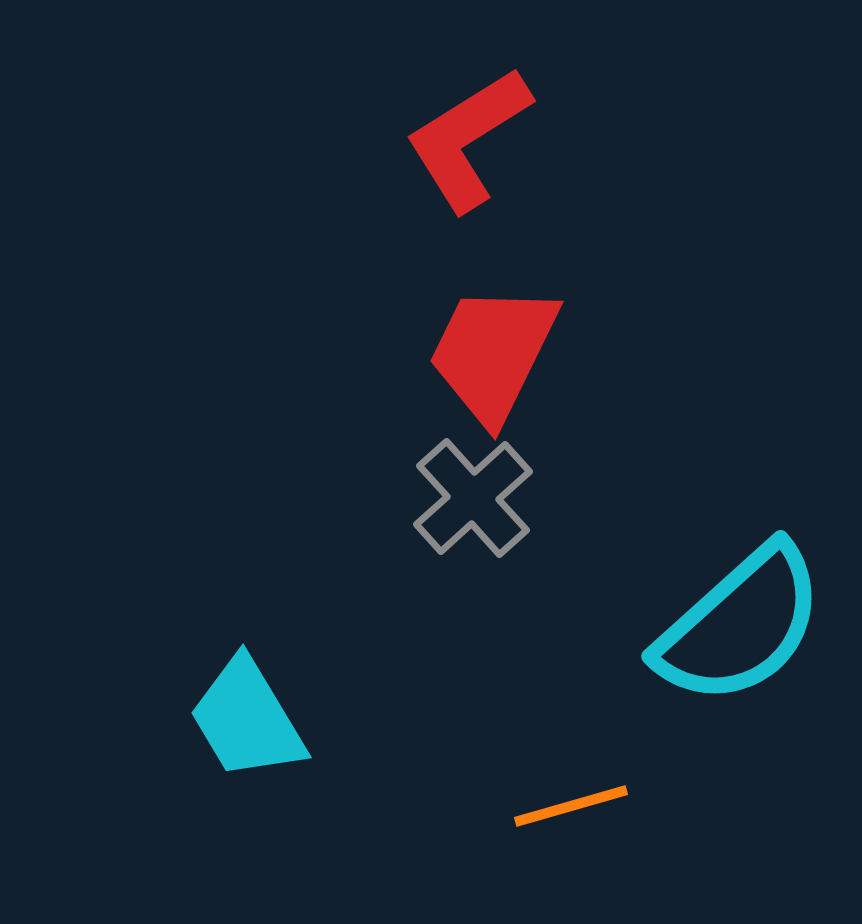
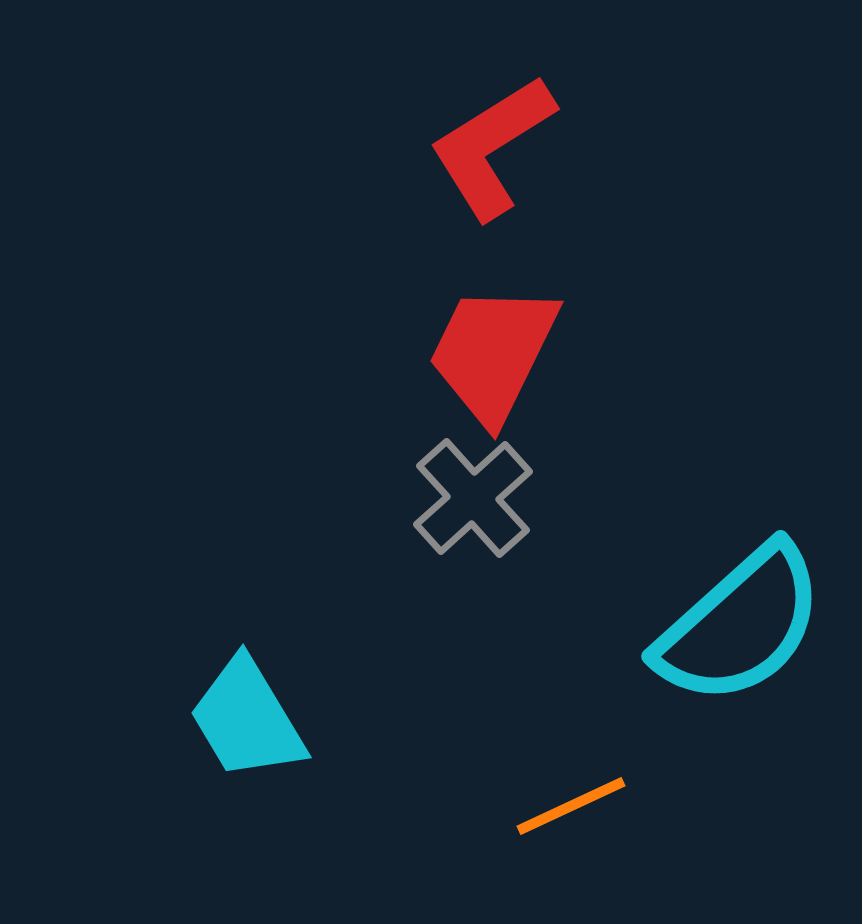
red L-shape: moved 24 px right, 8 px down
orange line: rotated 9 degrees counterclockwise
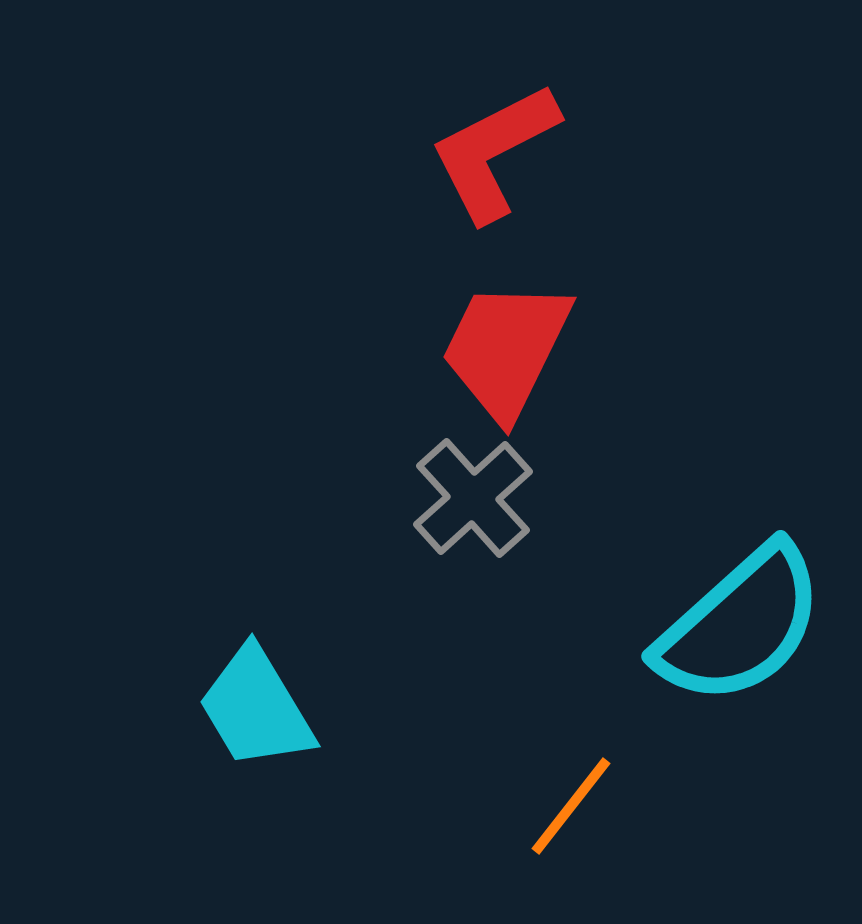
red L-shape: moved 2 px right, 5 px down; rotated 5 degrees clockwise
red trapezoid: moved 13 px right, 4 px up
cyan trapezoid: moved 9 px right, 11 px up
orange line: rotated 27 degrees counterclockwise
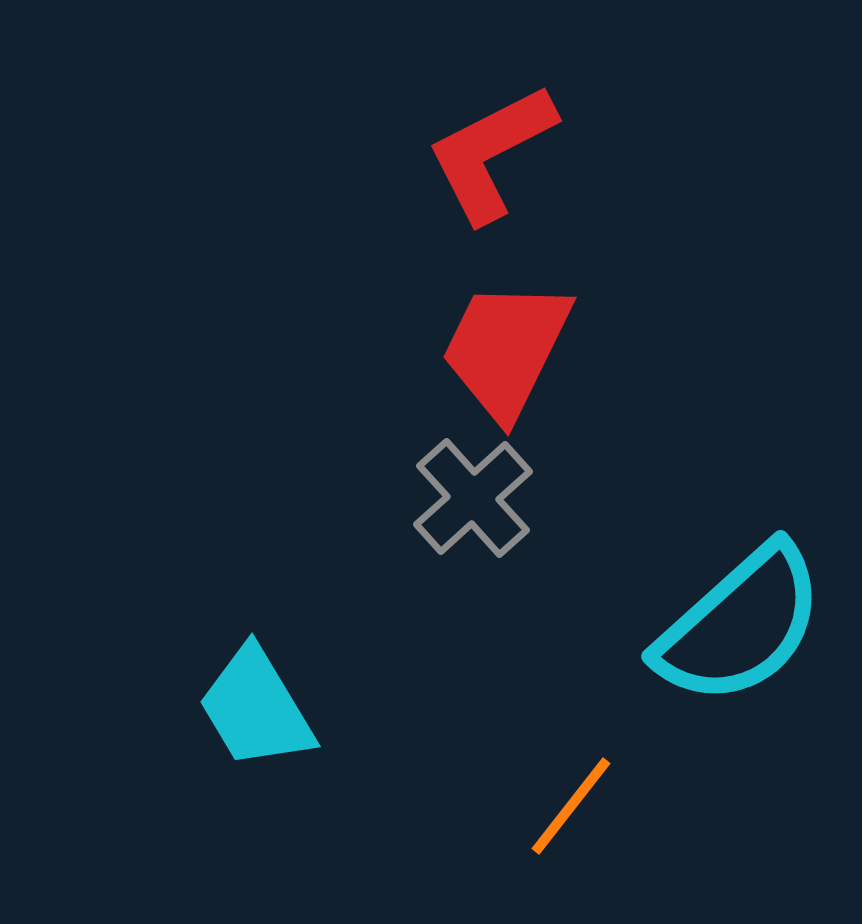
red L-shape: moved 3 px left, 1 px down
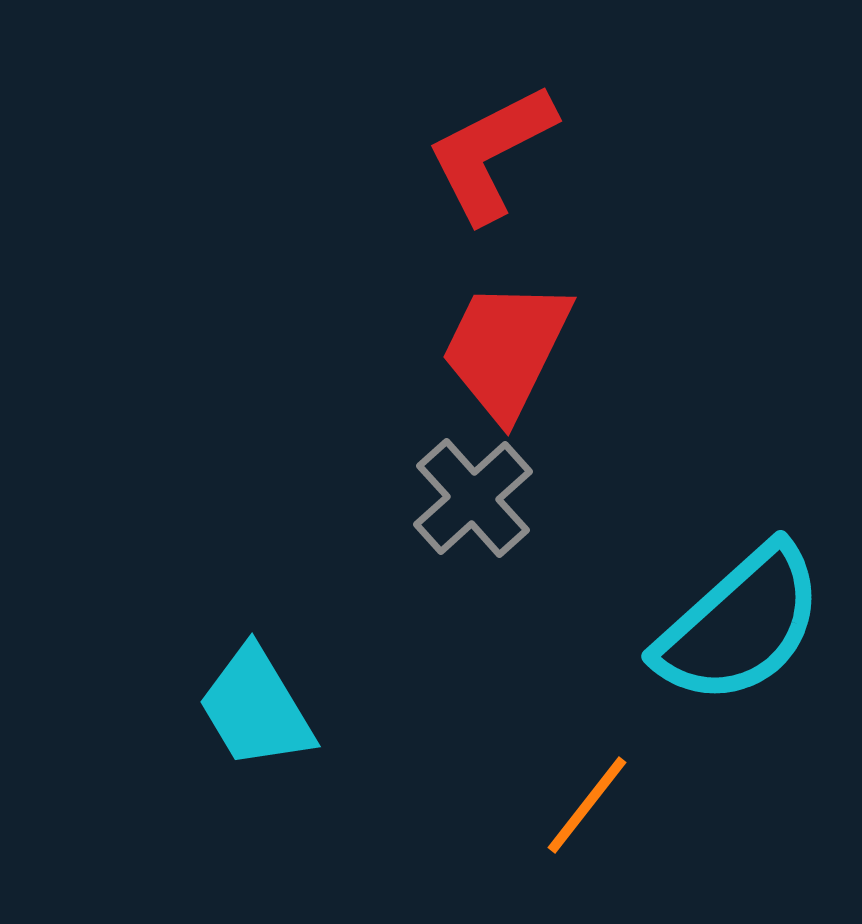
orange line: moved 16 px right, 1 px up
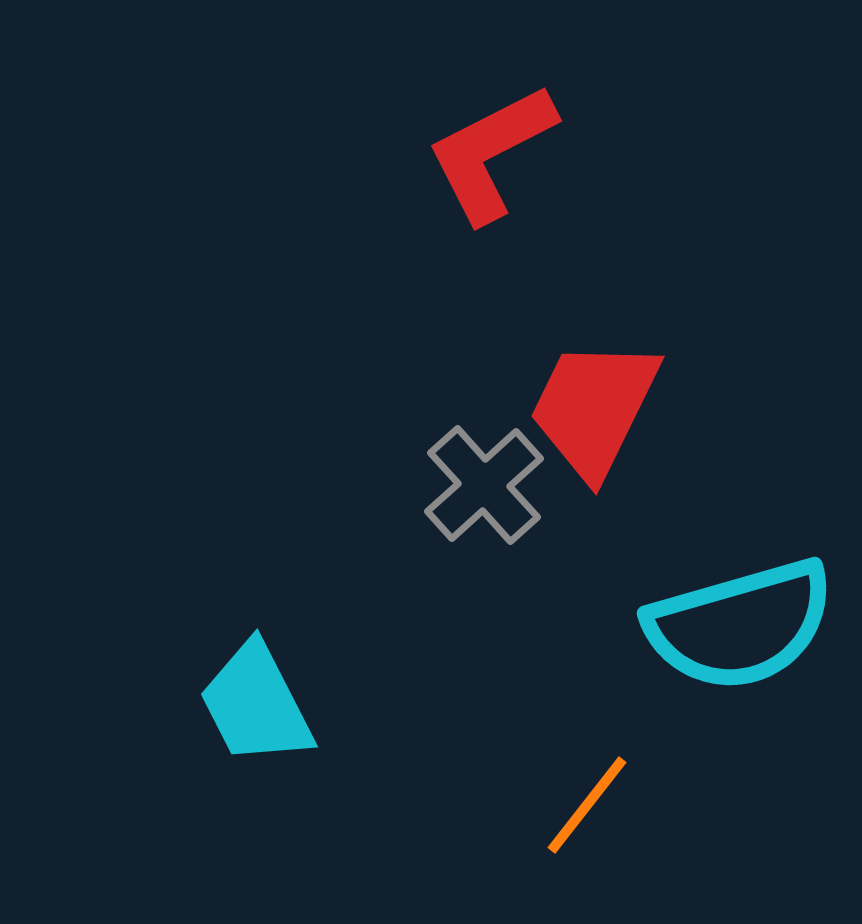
red trapezoid: moved 88 px right, 59 px down
gray cross: moved 11 px right, 13 px up
cyan semicircle: rotated 26 degrees clockwise
cyan trapezoid: moved 4 px up; rotated 4 degrees clockwise
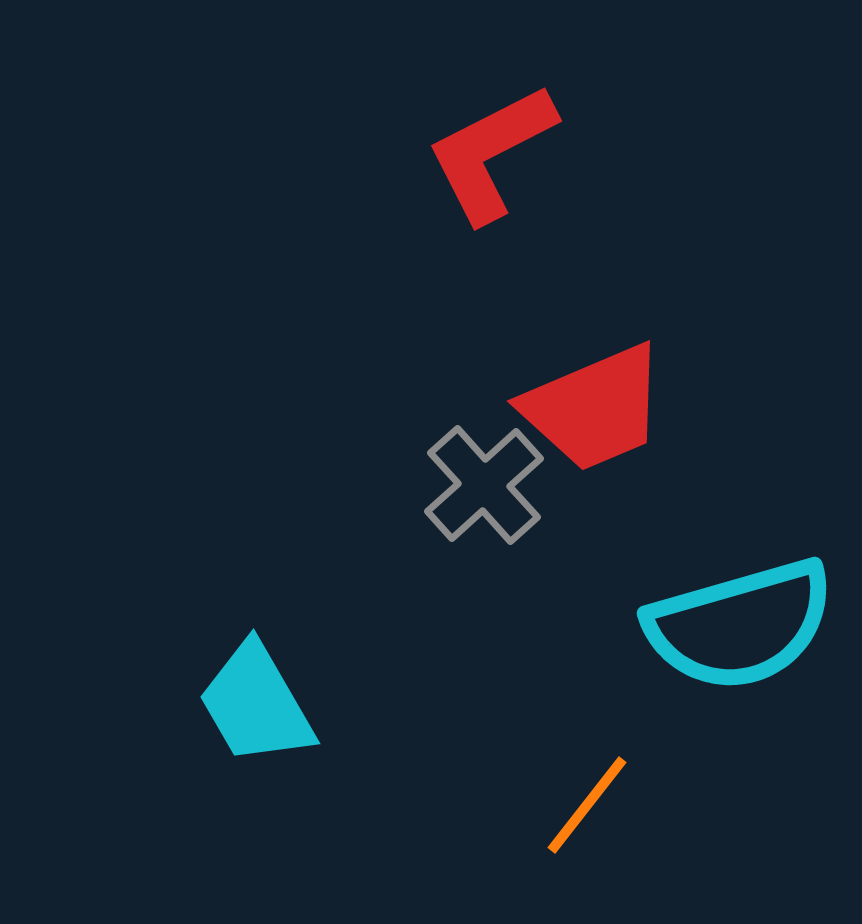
red trapezoid: rotated 139 degrees counterclockwise
cyan trapezoid: rotated 3 degrees counterclockwise
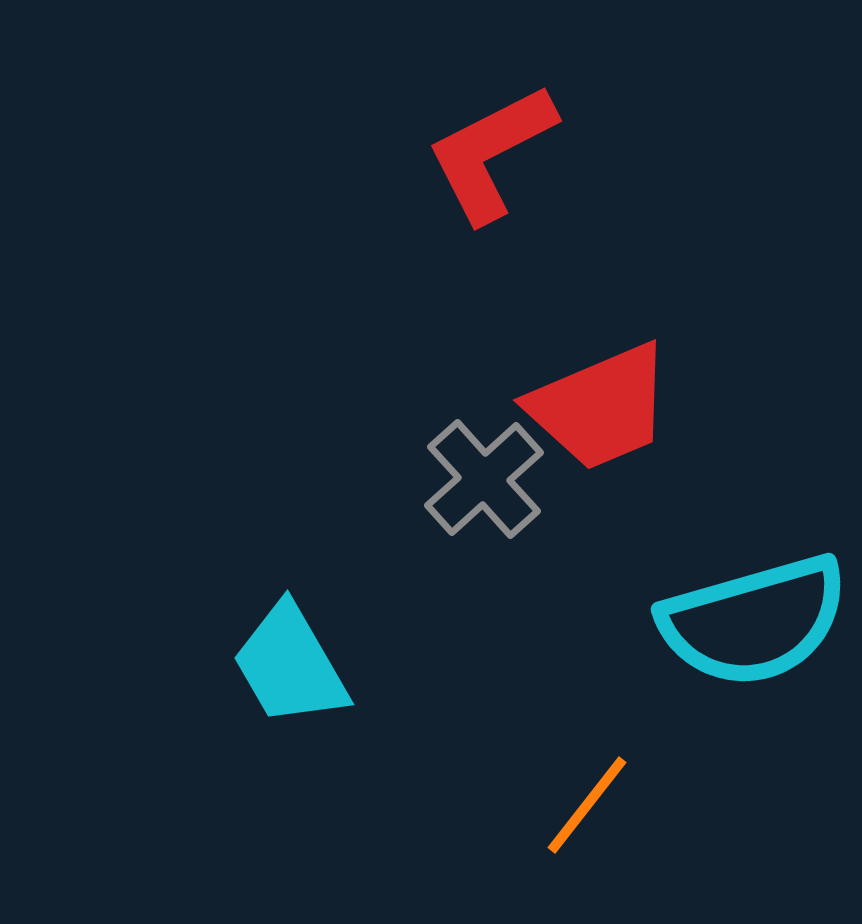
red trapezoid: moved 6 px right, 1 px up
gray cross: moved 6 px up
cyan semicircle: moved 14 px right, 4 px up
cyan trapezoid: moved 34 px right, 39 px up
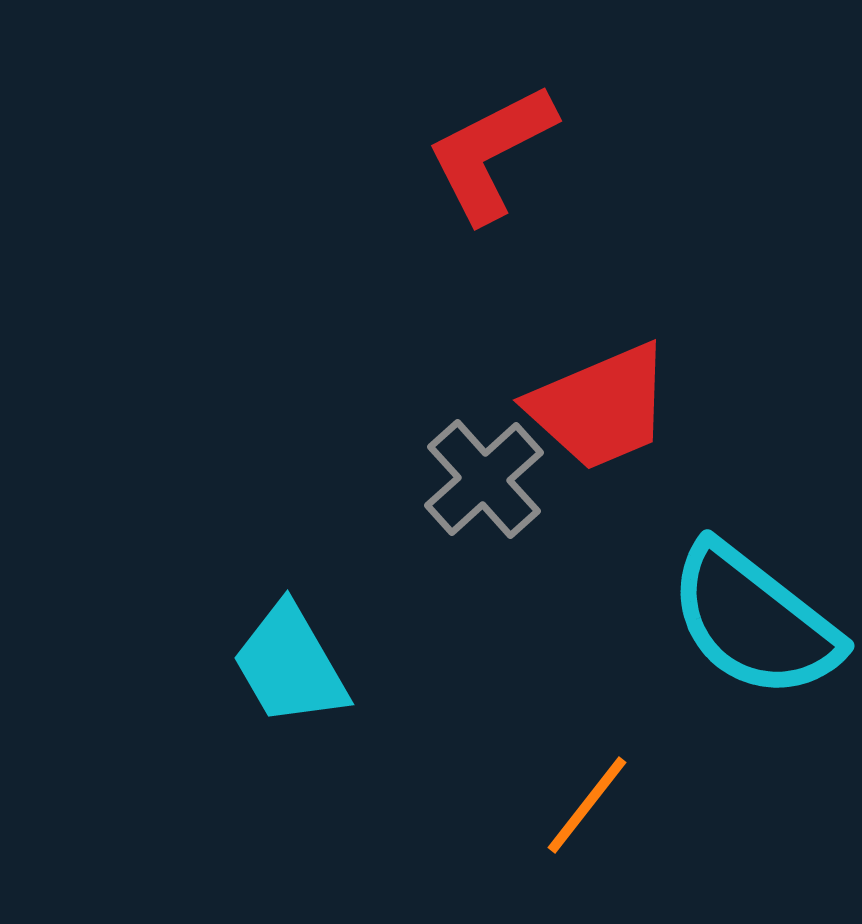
cyan semicircle: rotated 54 degrees clockwise
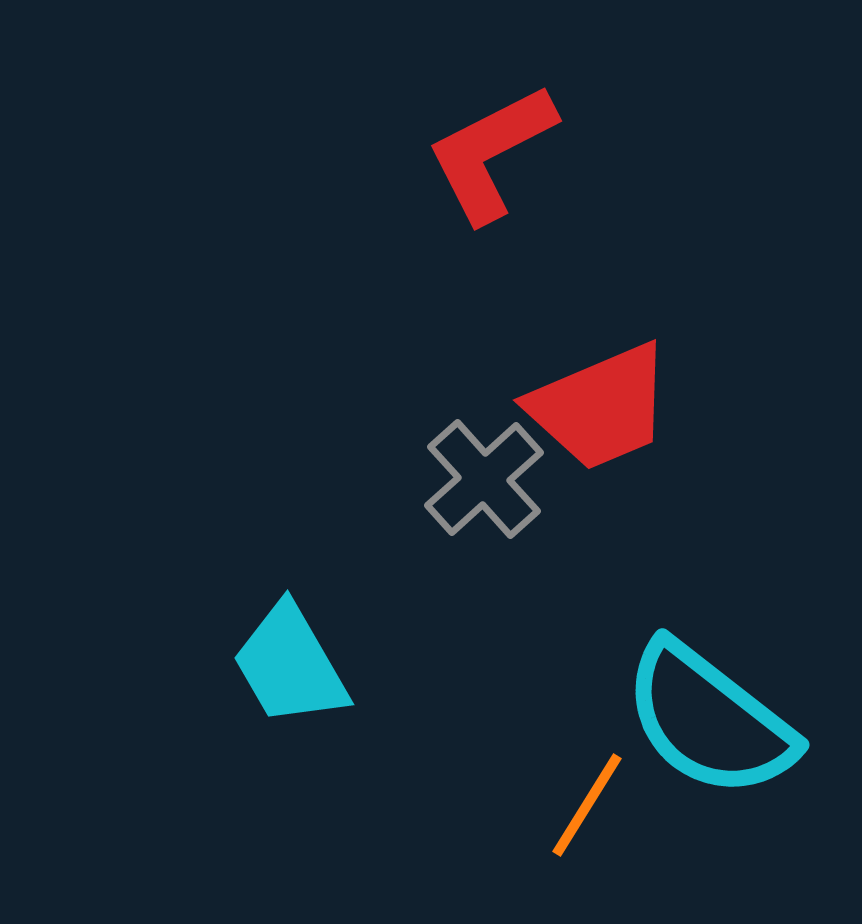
cyan semicircle: moved 45 px left, 99 px down
orange line: rotated 6 degrees counterclockwise
